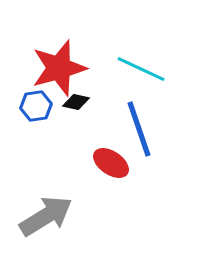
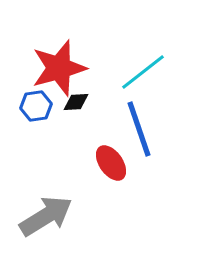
cyan line: moved 2 px right, 3 px down; rotated 63 degrees counterclockwise
black diamond: rotated 16 degrees counterclockwise
red ellipse: rotated 21 degrees clockwise
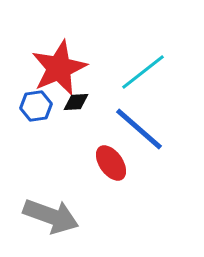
red star: rotated 8 degrees counterclockwise
blue line: rotated 30 degrees counterclockwise
gray arrow: moved 5 px right; rotated 52 degrees clockwise
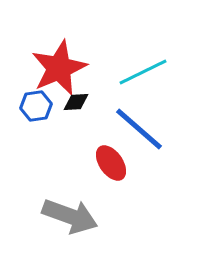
cyan line: rotated 12 degrees clockwise
gray arrow: moved 19 px right
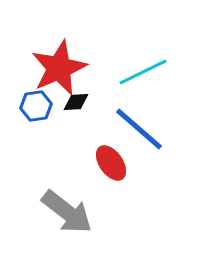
gray arrow: moved 3 px left, 4 px up; rotated 18 degrees clockwise
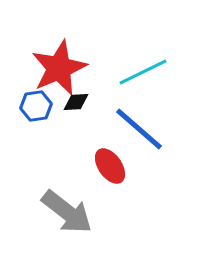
red ellipse: moved 1 px left, 3 px down
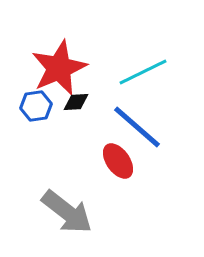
blue line: moved 2 px left, 2 px up
red ellipse: moved 8 px right, 5 px up
